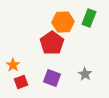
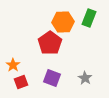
red pentagon: moved 2 px left
gray star: moved 4 px down
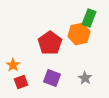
orange hexagon: moved 16 px right, 12 px down; rotated 10 degrees counterclockwise
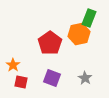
red square: rotated 32 degrees clockwise
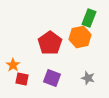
orange hexagon: moved 1 px right, 3 px down
gray star: moved 3 px right; rotated 16 degrees counterclockwise
red square: moved 1 px right, 3 px up
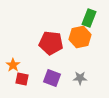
red pentagon: moved 1 px right; rotated 30 degrees counterclockwise
gray star: moved 8 px left; rotated 16 degrees counterclockwise
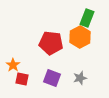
green rectangle: moved 2 px left
orange hexagon: rotated 15 degrees counterclockwise
gray star: rotated 16 degrees counterclockwise
